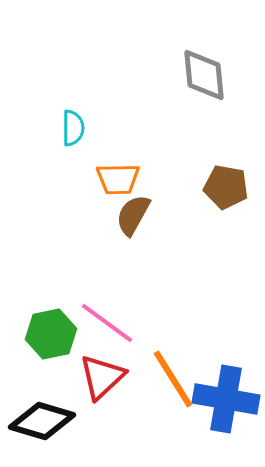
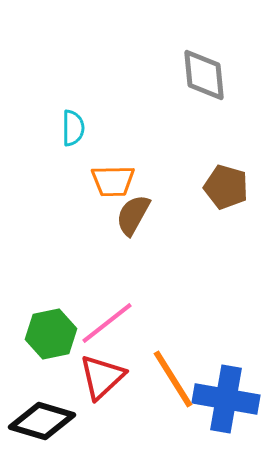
orange trapezoid: moved 5 px left, 2 px down
brown pentagon: rotated 6 degrees clockwise
pink line: rotated 74 degrees counterclockwise
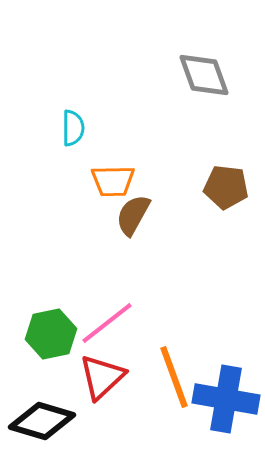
gray diamond: rotated 14 degrees counterclockwise
brown pentagon: rotated 9 degrees counterclockwise
orange line: moved 1 px right, 2 px up; rotated 12 degrees clockwise
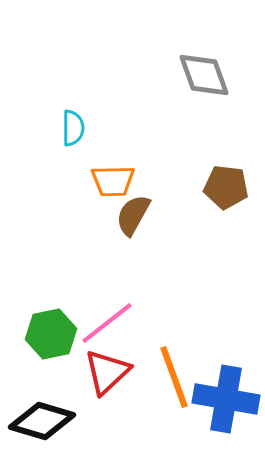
red triangle: moved 5 px right, 5 px up
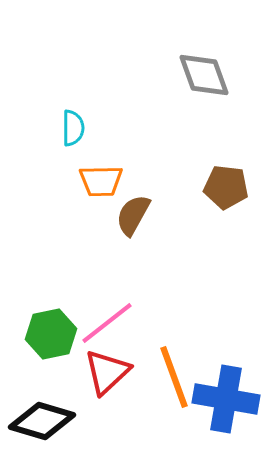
orange trapezoid: moved 12 px left
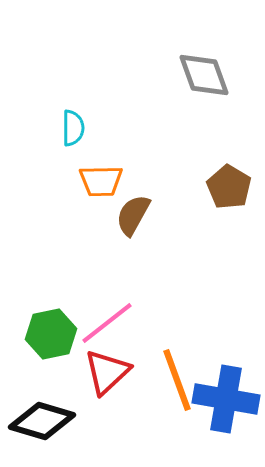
brown pentagon: moved 3 px right; rotated 24 degrees clockwise
orange line: moved 3 px right, 3 px down
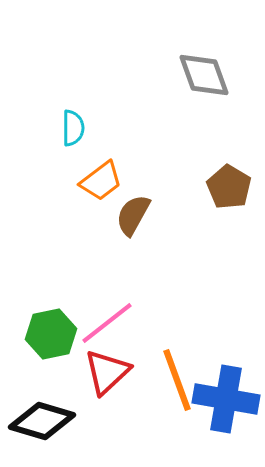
orange trapezoid: rotated 36 degrees counterclockwise
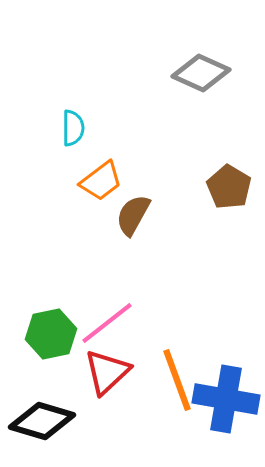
gray diamond: moved 3 px left, 2 px up; rotated 46 degrees counterclockwise
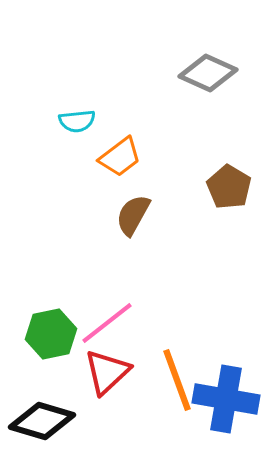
gray diamond: moved 7 px right
cyan semicircle: moved 4 px right, 7 px up; rotated 84 degrees clockwise
orange trapezoid: moved 19 px right, 24 px up
